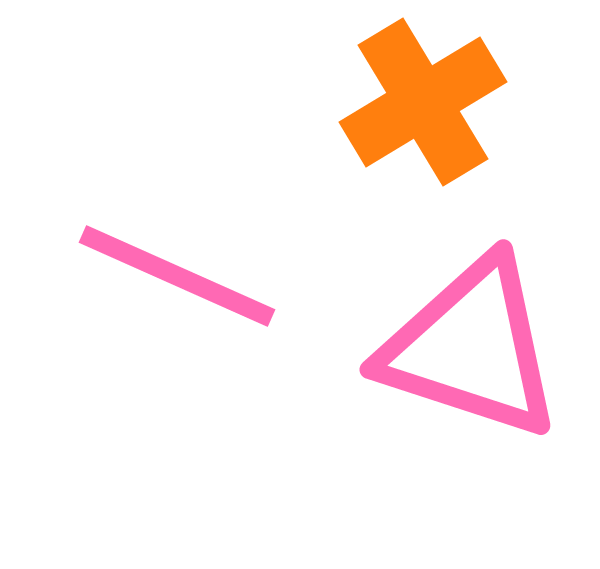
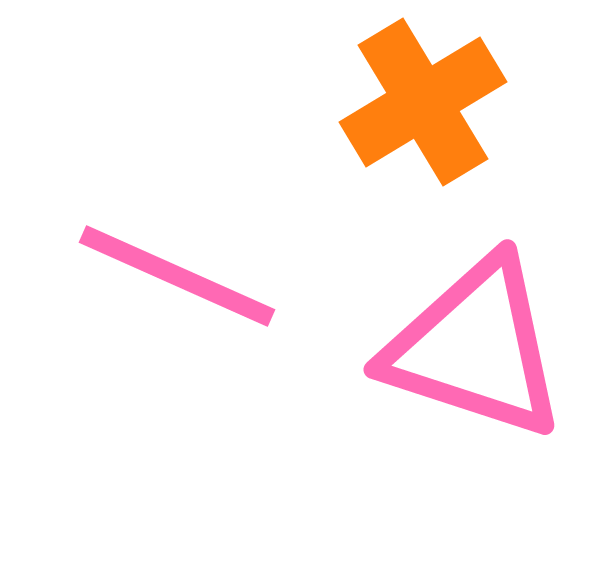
pink triangle: moved 4 px right
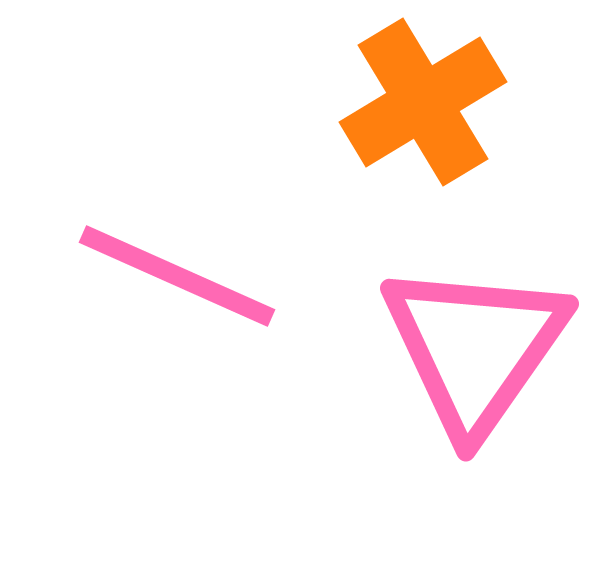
pink triangle: rotated 47 degrees clockwise
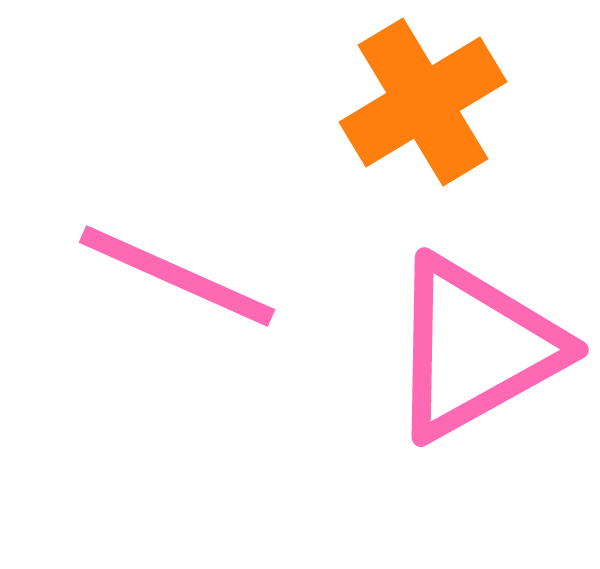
pink triangle: rotated 26 degrees clockwise
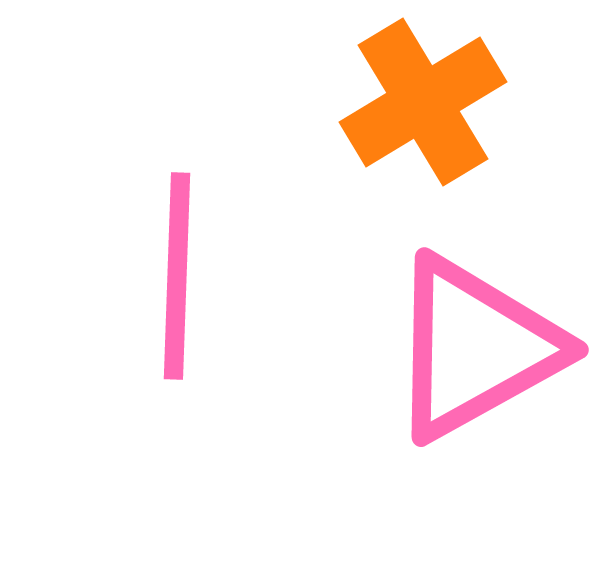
pink line: rotated 68 degrees clockwise
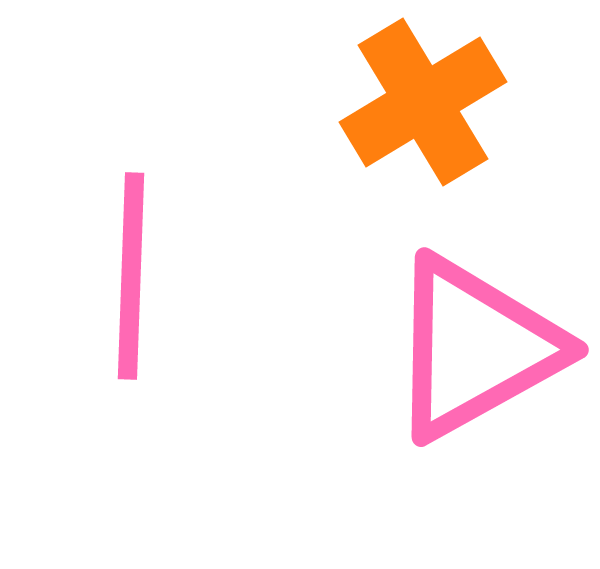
pink line: moved 46 px left
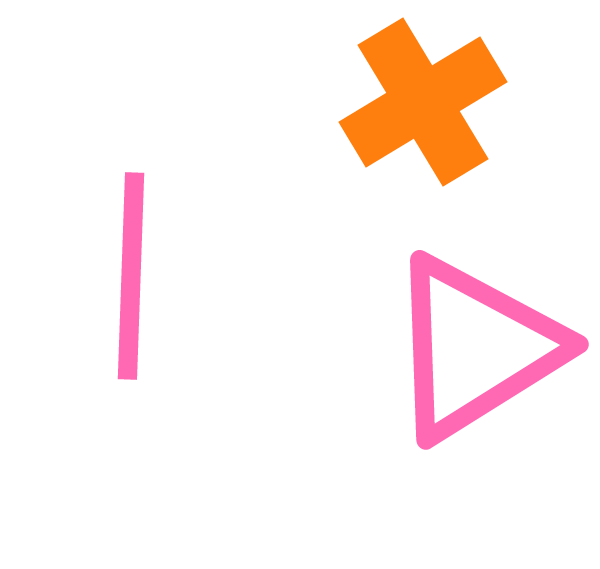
pink triangle: rotated 3 degrees counterclockwise
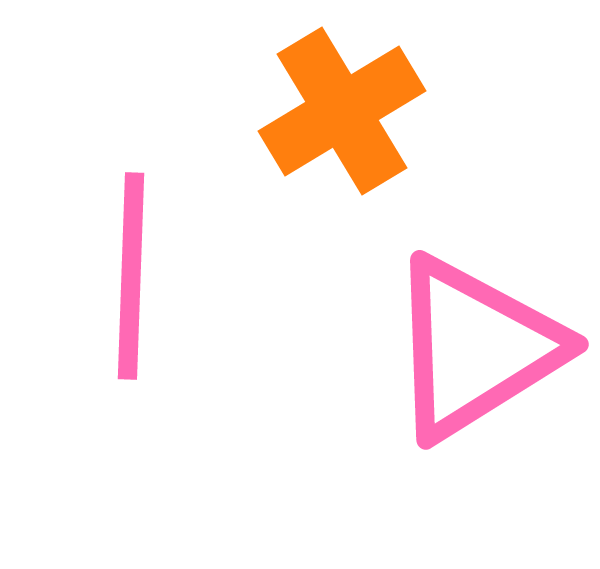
orange cross: moved 81 px left, 9 px down
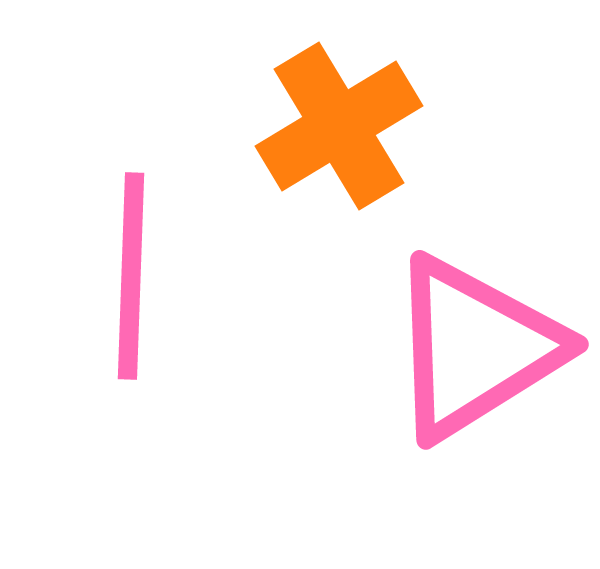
orange cross: moved 3 px left, 15 px down
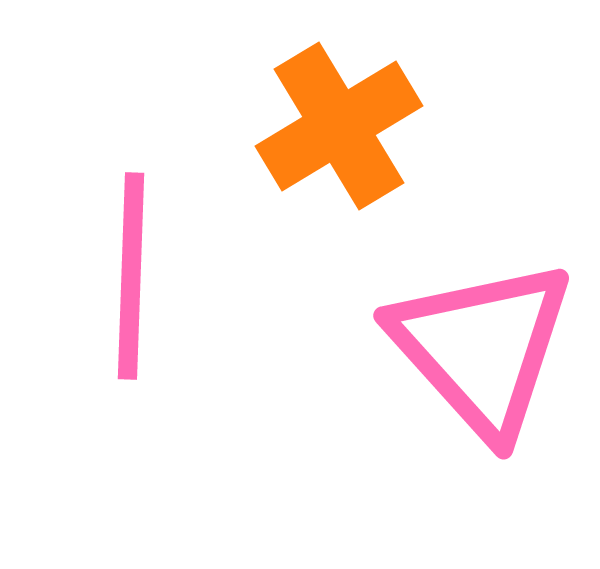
pink triangle: moved 7 px right; rotated 40 degrees counterclockwise
